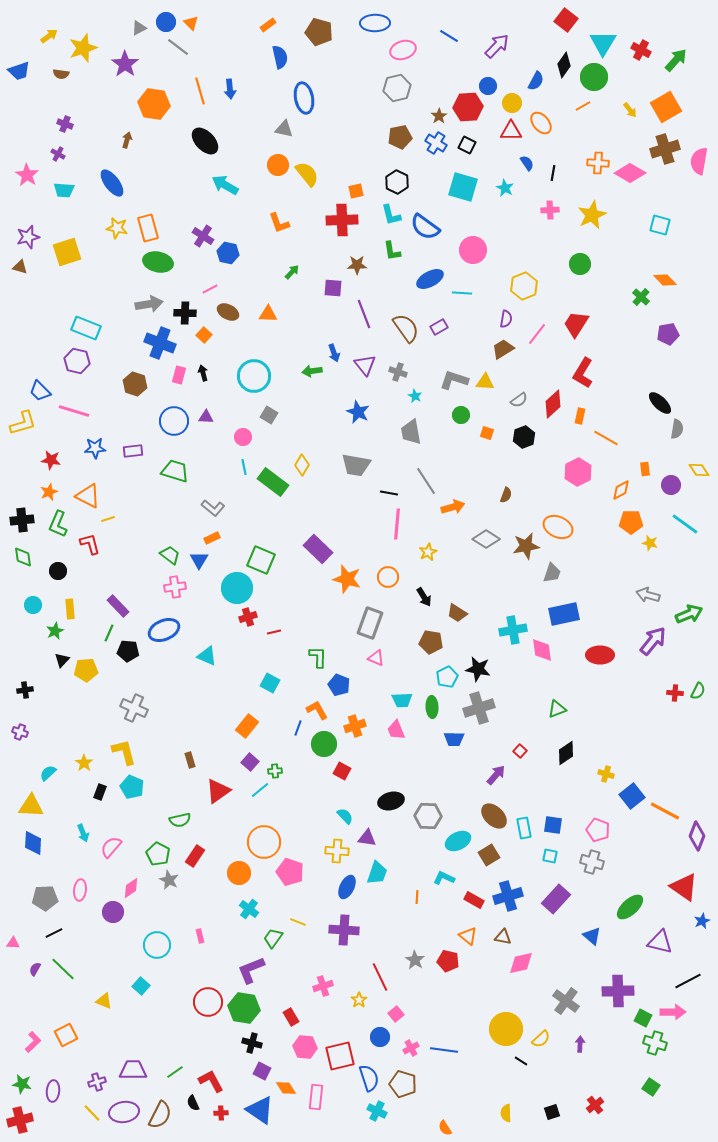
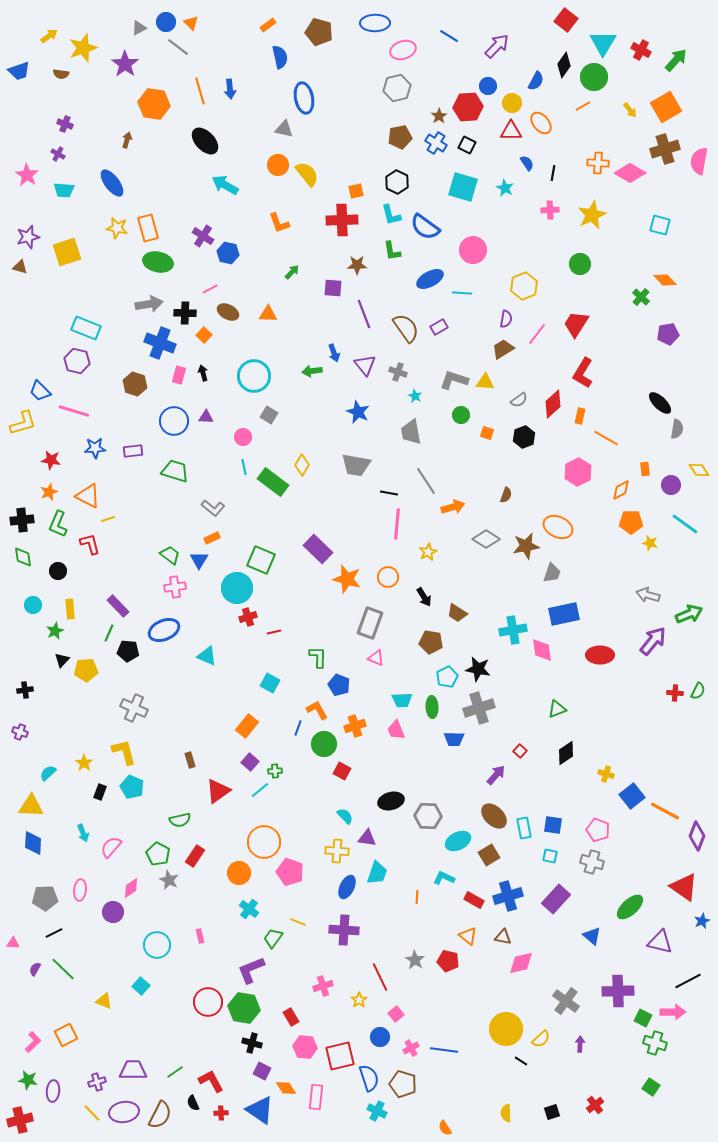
green star at (22, 1084): moved 6 px right, 4 px up
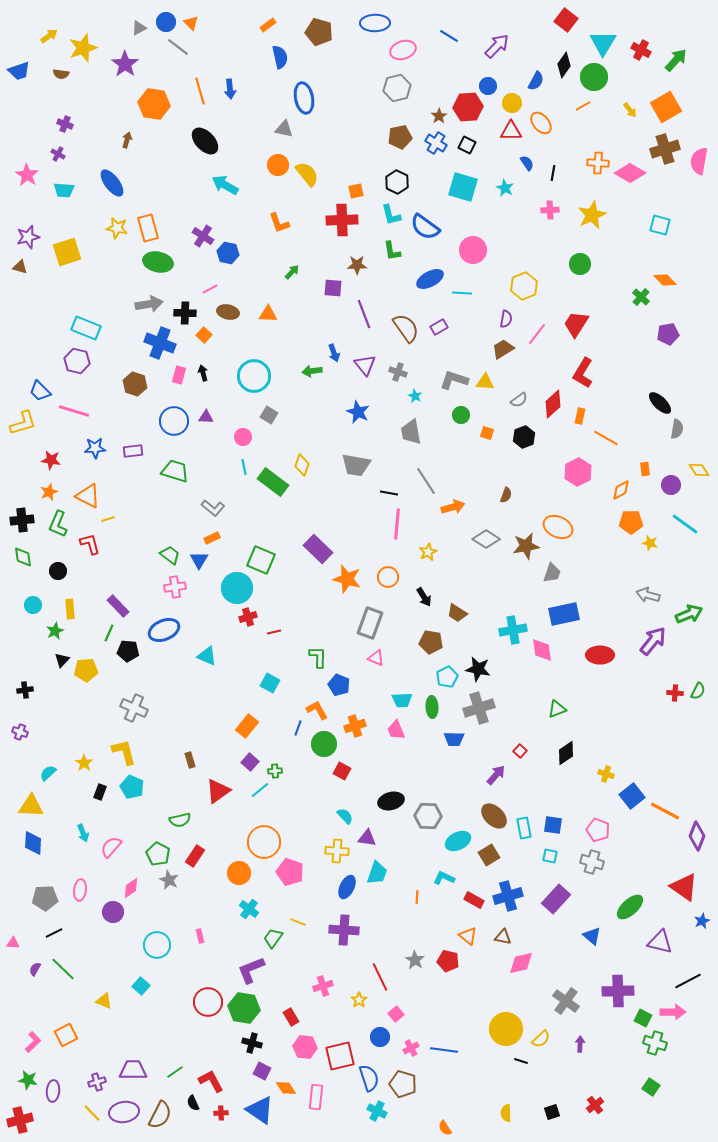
brown ellipse at (228, 312): rotated 15 degrees counterclockwise
yellow diamond at (302, 465): rotated 10 degrees counterclockwise
black line at (521, 1061): rotated 16 degrees counterclockwise
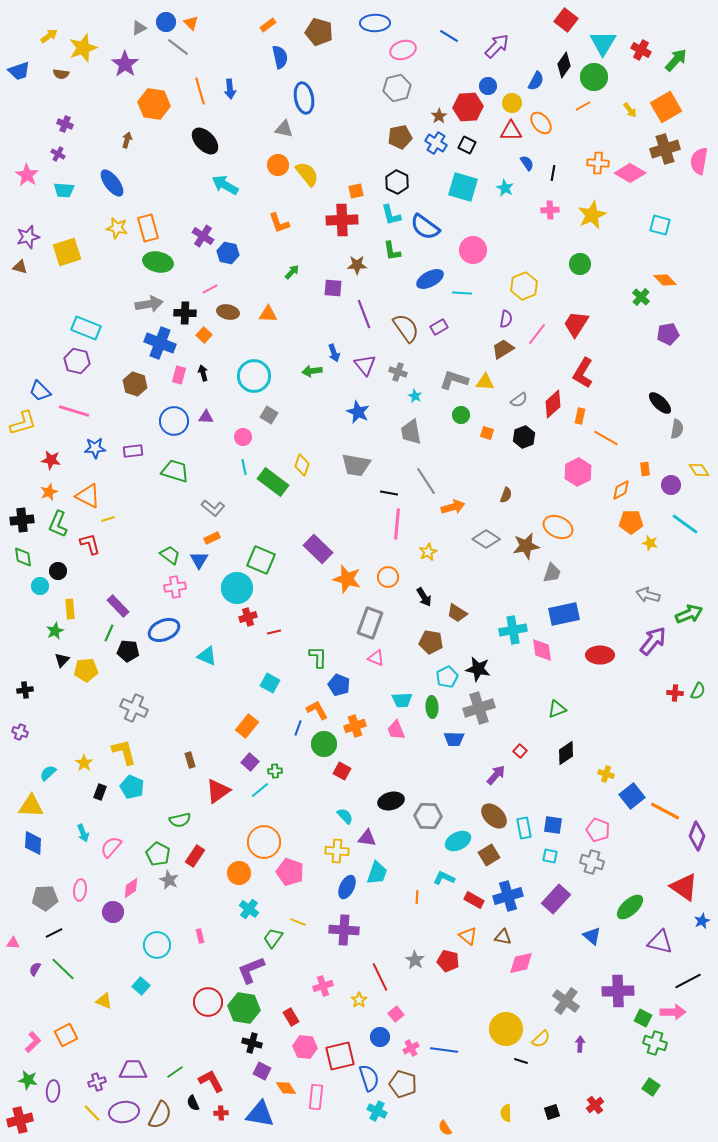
cyan circle at (33, 605): moved 7 px right, 19 px up
blue triangle at (260, 1110): moved 4 px down; rotated 24 degrees counterclockwise
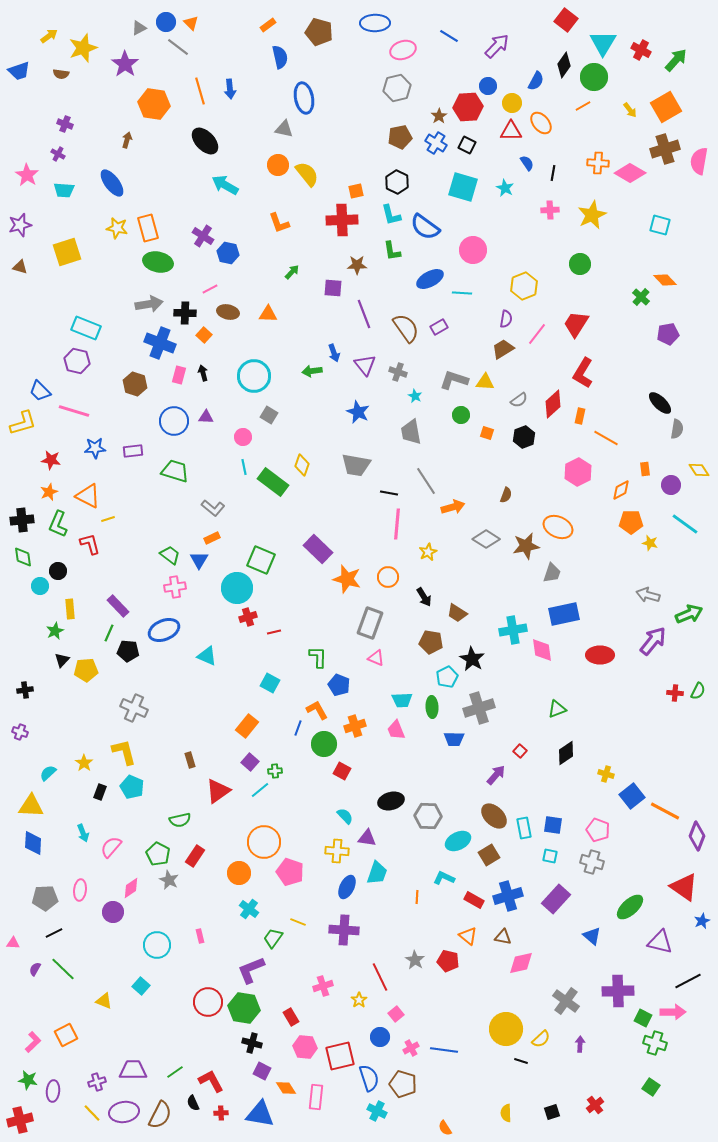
purple star at (28, 237): moved 8 px left, 12 px up
black star at (478, 669): moved 6 px left, 10 px up; rotated 20 degrees clockwise
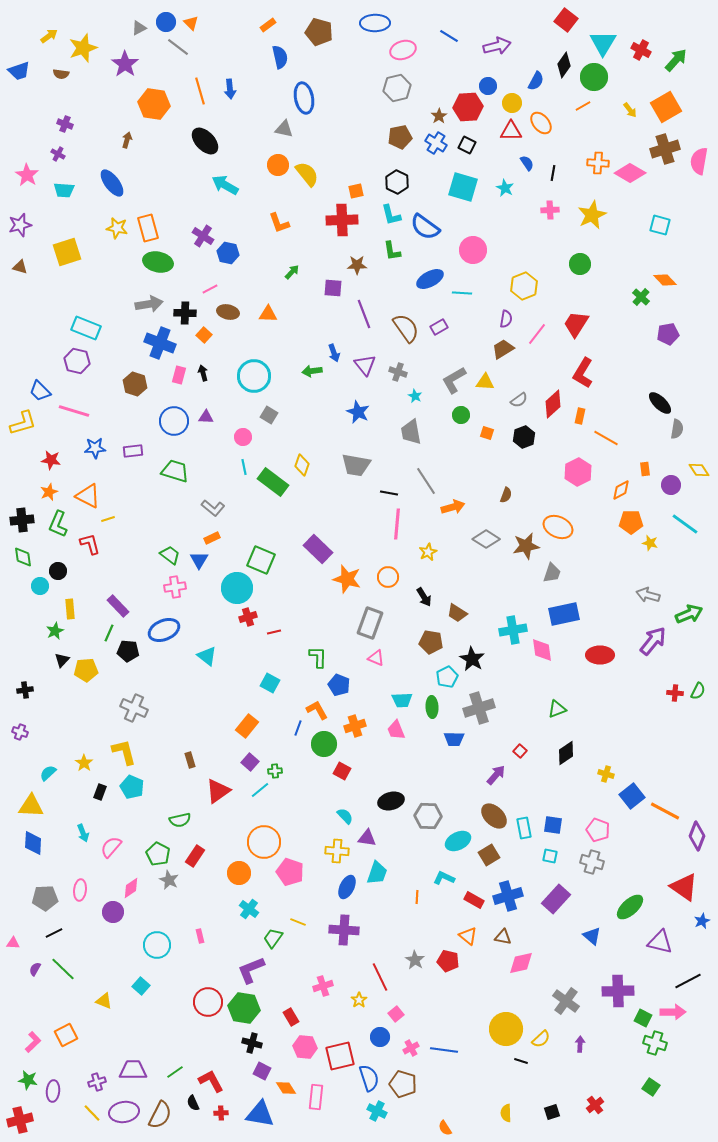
purple arrow at (497, 46): rotated 32 degrees clockwise
gray L-shape at (454, 380): rotated 48 degrees counterclockwise
cyan triangle at (207, 656): rotated 15 degrees clockwise
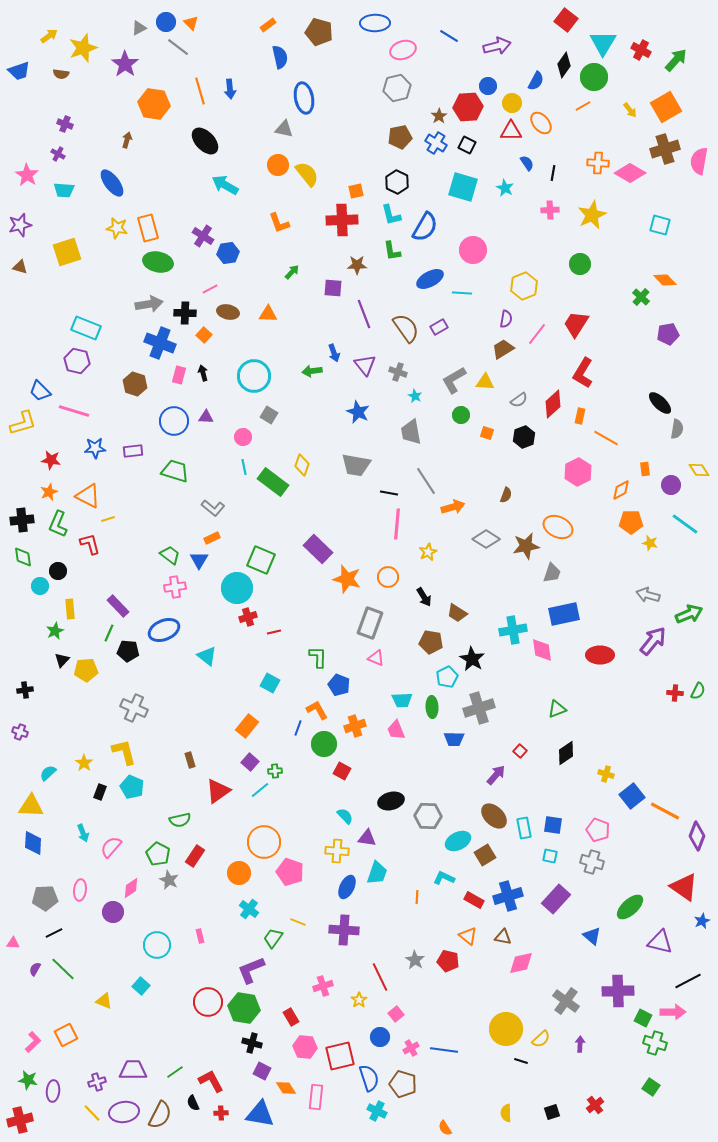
blue semicircle at (425, 227): rotated 96 degrees counterclockwise
blue hexagon at (228, 253): rotated 20 degrees counterclockwise
brown square at (489, 855): moved 4 px left
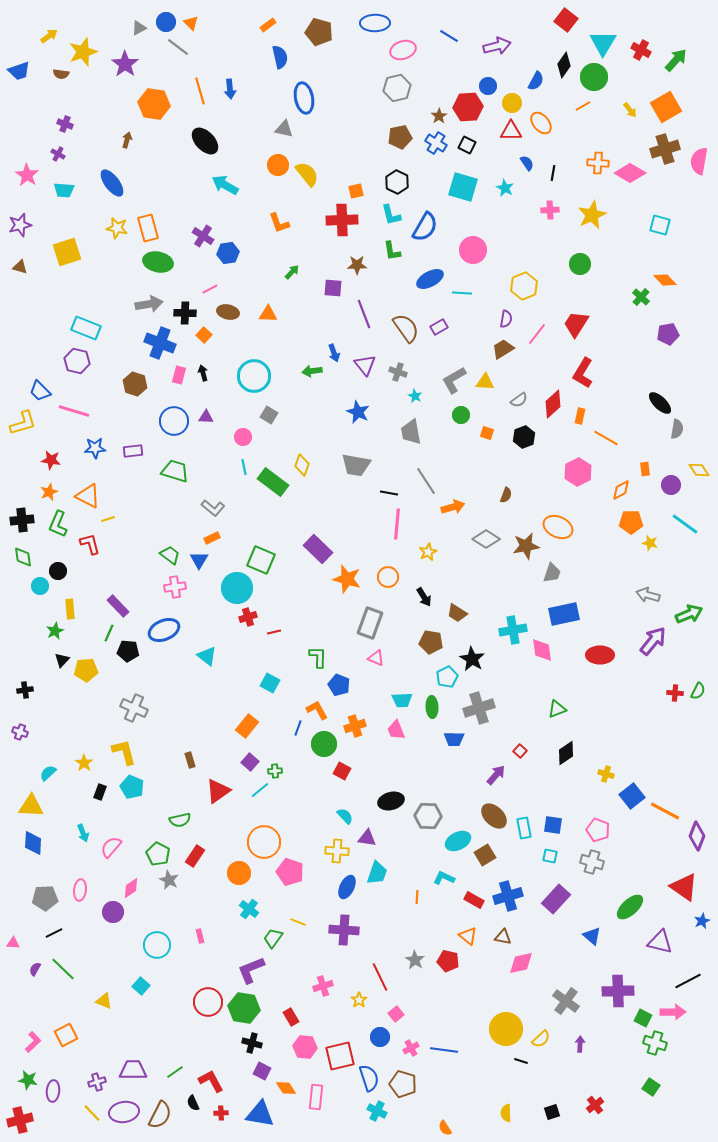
yellow star at (83, 48): moved 4 px down
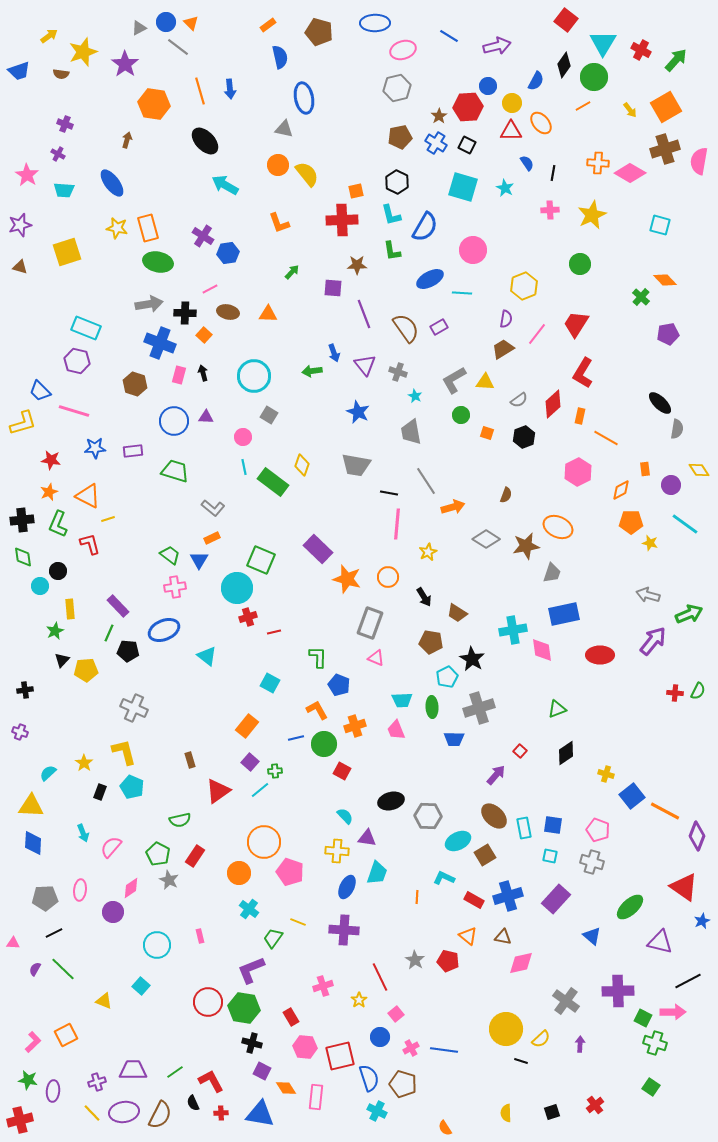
blue line at (298, 728): moved 2 px left, 10 px down; rotated 56 degrees clockwise
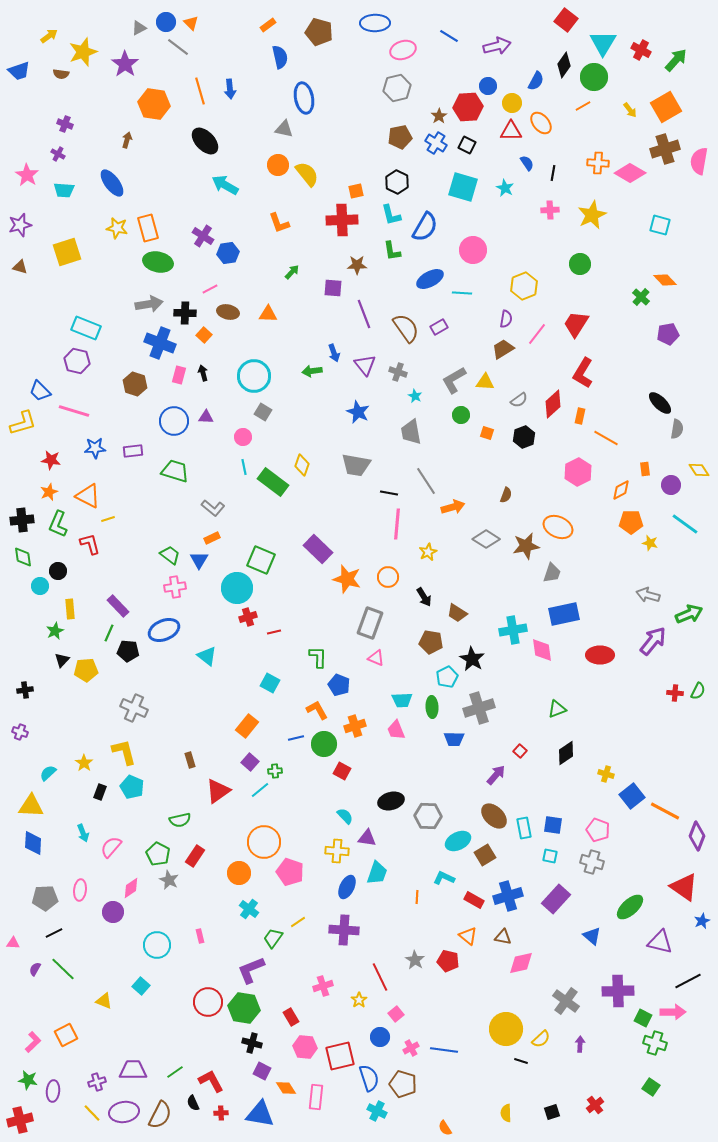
gray square at (269, 415): moved 6 px left, 3 px up
yellow line at (298, 922): rotated 56 degrees counterclockwise
